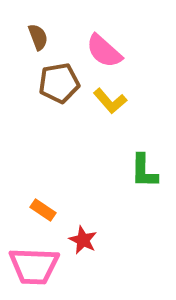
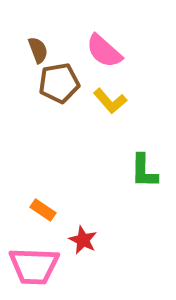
brown semicircle: moved 13 px down
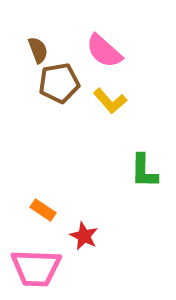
red star: moved 1 px right, 4 px up
pink trapezoid: moved 2 px right, 2 px down
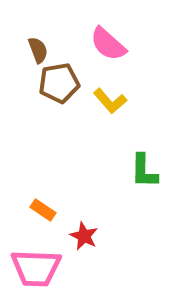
pink semicircle: moved 4 px right, 7 px up
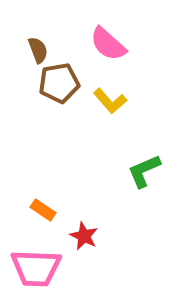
green L-shape: rotated 66 degrees clockwise
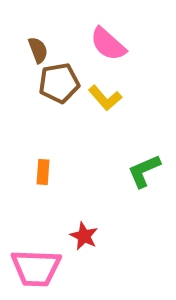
yellow L-shape: moved 5 px left, 3 px up
orange rectangle: moved 38 px up; rotated 60 degrees clockwise
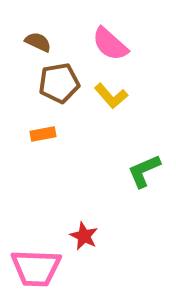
pink semicircle: moved 2 px right
brown semicircle: moved 8 px up; rotated 44 degrees counterclockwise
yellow L-shape: moved 6 px right, 2 px up
orange rectangle: moved 38 px up; rotated 75 degrees clockwise
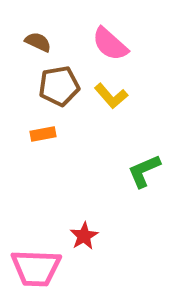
brown pentagon: moved 3 px down
red star: rotated 16 degrees clockwise
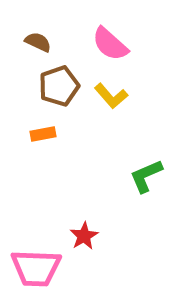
brown pentagon: rotated 9 degrees counterclockwise
green L-shape: moved 2 px right, 5 px down
